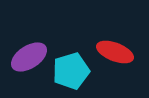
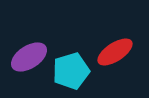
red ellipse: rotated 54 degrees counterclockwise
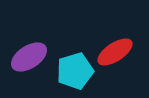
cyan pentagon: moved 4 px right
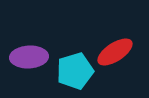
purple ellipse: rotated 30 degrees clockwise
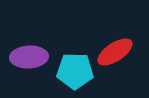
cyan pentagon: rotated 18 degrees clockwise
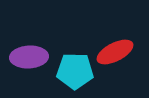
red ellipse: rotated 6 degrees clockwise
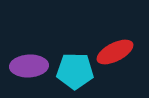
purple ellipse: moved 9 px down
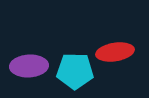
red ellipse: rotated 18 degrees clockwise
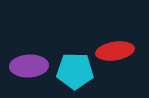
red ellipse: moved 1 px up
